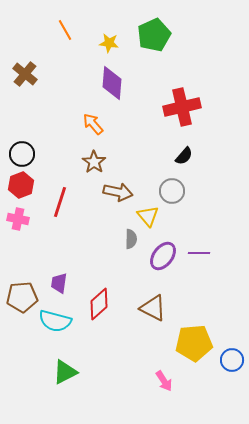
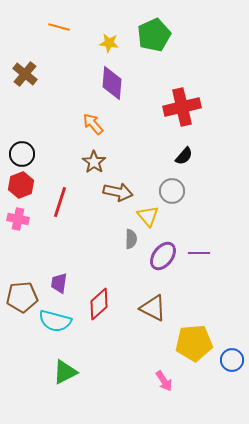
orange line: moved 6 px left, 3 px up; rotated 45 degrees counterclockwise
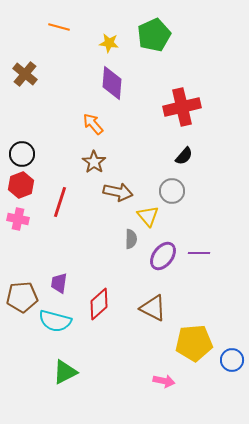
pink arrow: rotated 45 degrees counterclockwise
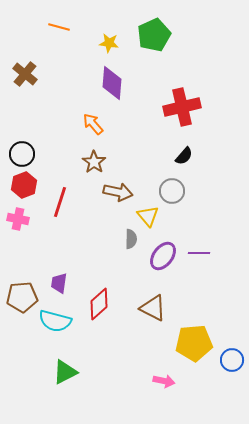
red hexagon: moved 3 px right
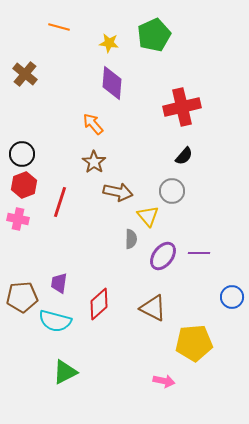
blue circle: moved 63 px up
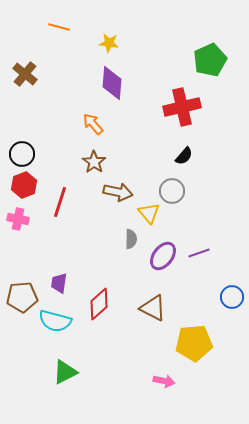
green pentagon: moved 56 px right, 25 px down
yellow triangle: moved 1 px right, 3 px up
purple line: rotated 20 degrees counterclockwise
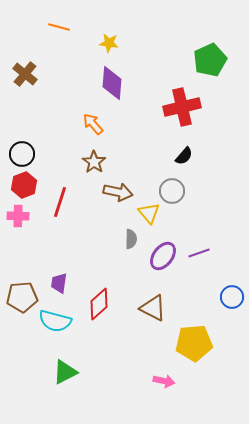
pink cross: moved 3 px up; rotated 10 degrees counterclockwise
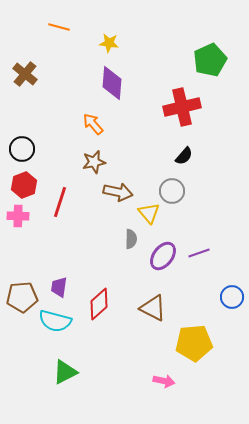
black circle: moved 5 px up
brown star: rotated 25 degrees clockwise
purple trapezoid: moved 4 px down
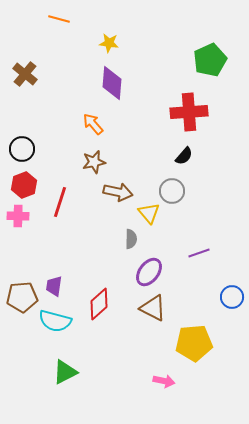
orange line: moved 8 px up
red cross: moved 7 px right, 5 px down; rotated 9 degrees clockwise
purple ellipse: moved 14 px left, 16 px down
purple trapezoid: moved 5 px left, 1 px up
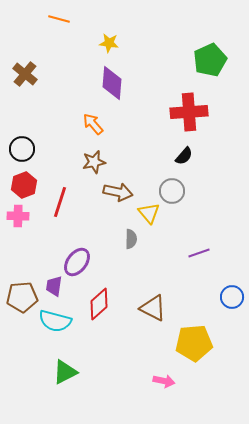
purple ellipse: moved 72 px left, 10 px up
